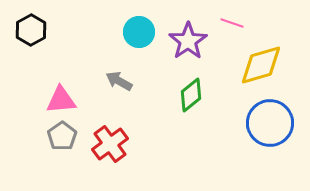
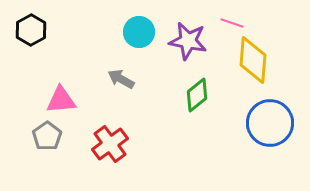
purple star: rotated 27 degrees counterclockwise
yellow diamond: moved 8 px left, 5 px up; rotated 69 degrees counterclockwise
gray arrow: moved 2 px right, 2 px up
green diamond: moved 6 px right
gray pentagon: moved 15 px left
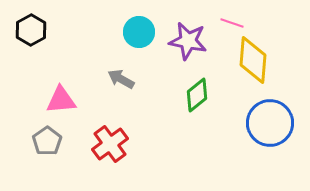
gray pentagon: moved 5 px down
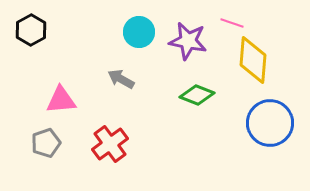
green diamond: rotated 60 degrees clockwise
gray pentagon: moved 1 px left, 2 px down; rotated 16 degrees clockwise
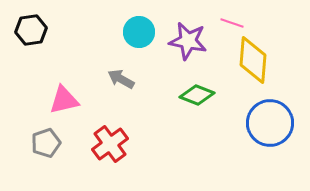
black hexagon: rotated 20 degrees clockwise
pink triangle: moved 3 px right; rotated 8 degrees counterclockwise
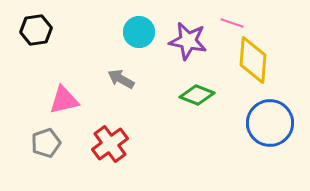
black hexagon: moved 5 px right
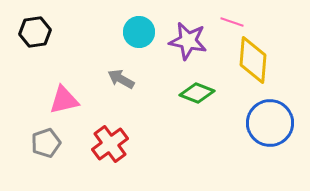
pink line: moved 1 px up
black hexagon: moved 1 px left, 2 px down
green diamond: moved 2 px up
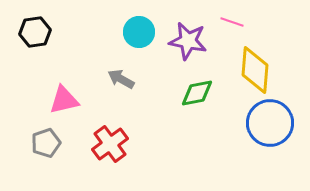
yellow diamond: moved 2 px right, 10 px down
green diamond: rotated 32 degrees counterclockwise
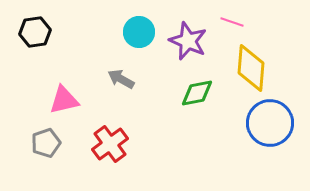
purple star: rotated 12 degrees clockwise
yellow diamond: moved 4 px left, 2 px up
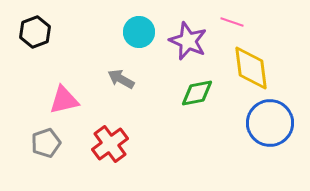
black hexagon: rotated 12 degrees counterclockwise
yellow diamond: rotated 12 degrees counterclockwise
